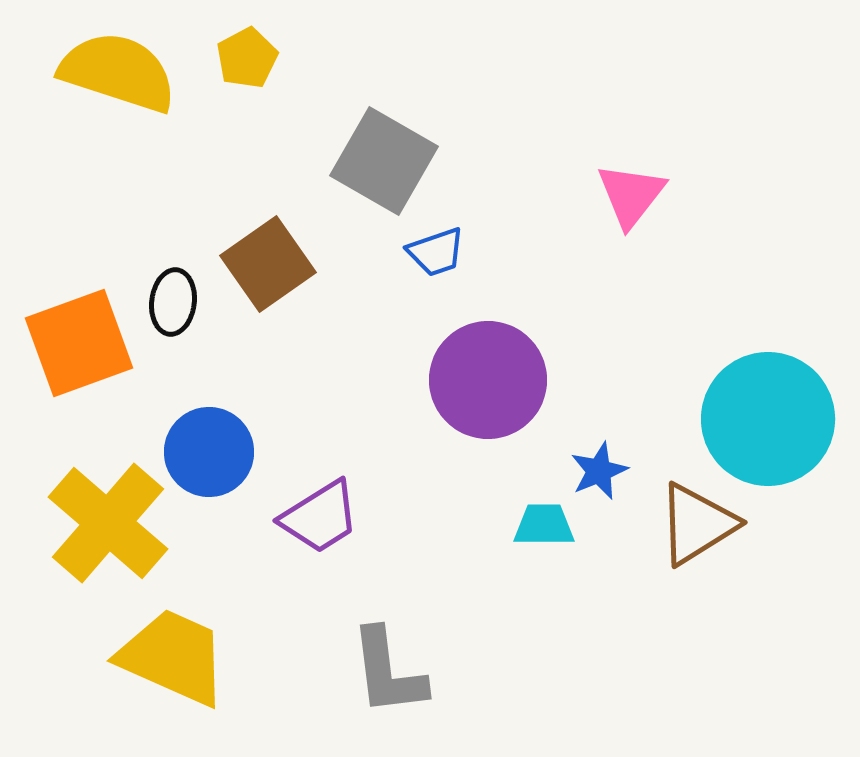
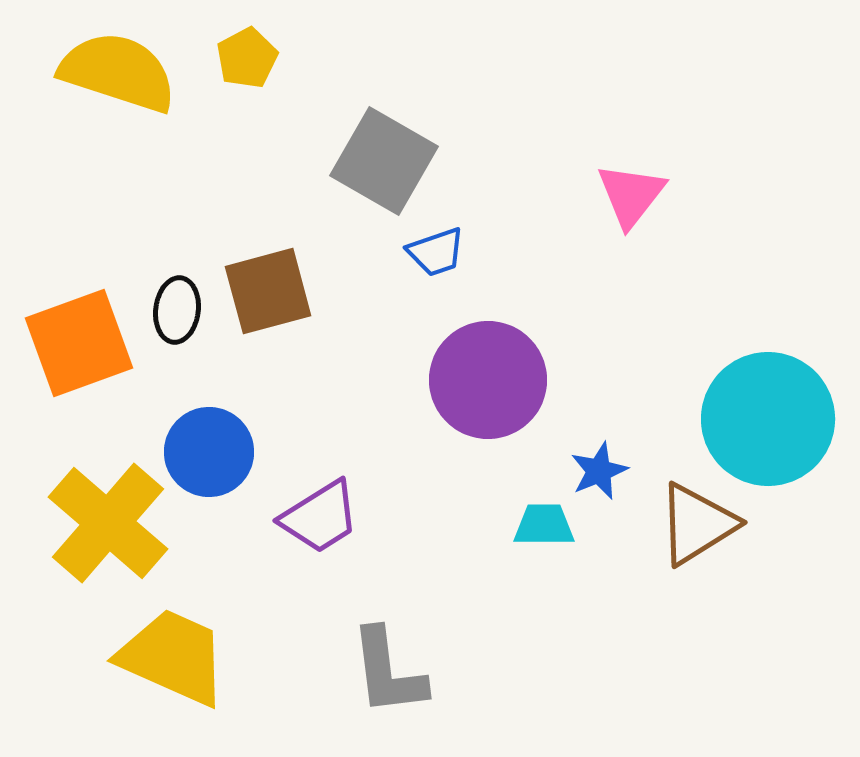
brown square: moved 27 px down; rotated 20 degrees clockwise
black ellipse: moved 4 px right, 8 px down
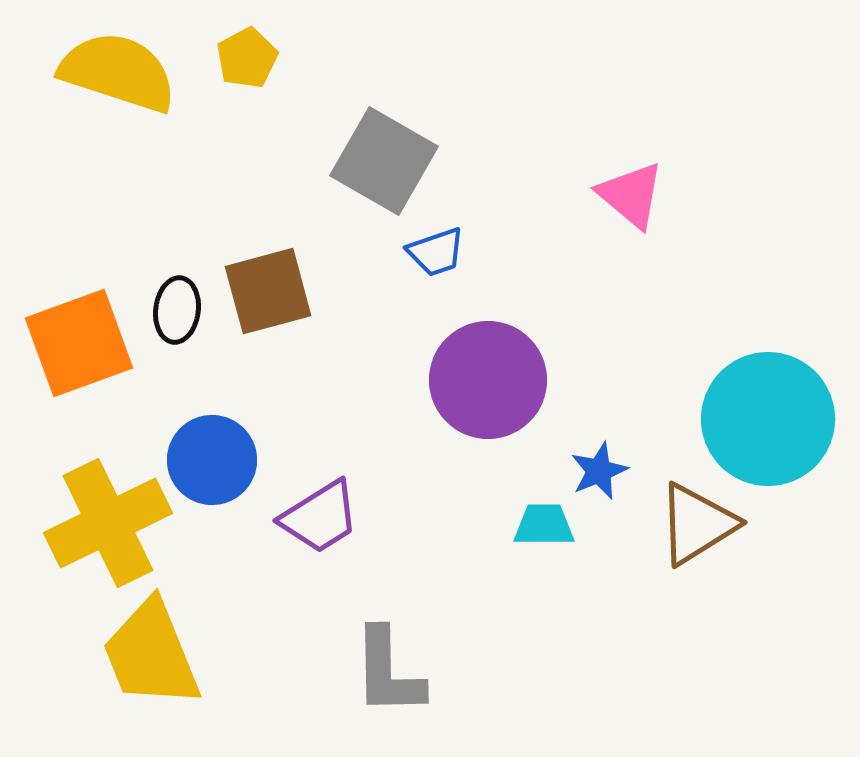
pink triangle: rotated 28 degrees counterclockwise
blue circle: moved 3 px right, 8 px down
yellow cross: rotated 23 degrees clockwise
yellow trapezoid: moved 22 px left, 3 px up; rotated 136 degrees counterclockwise
gray L-shape: rotated 6 degrees clockwise
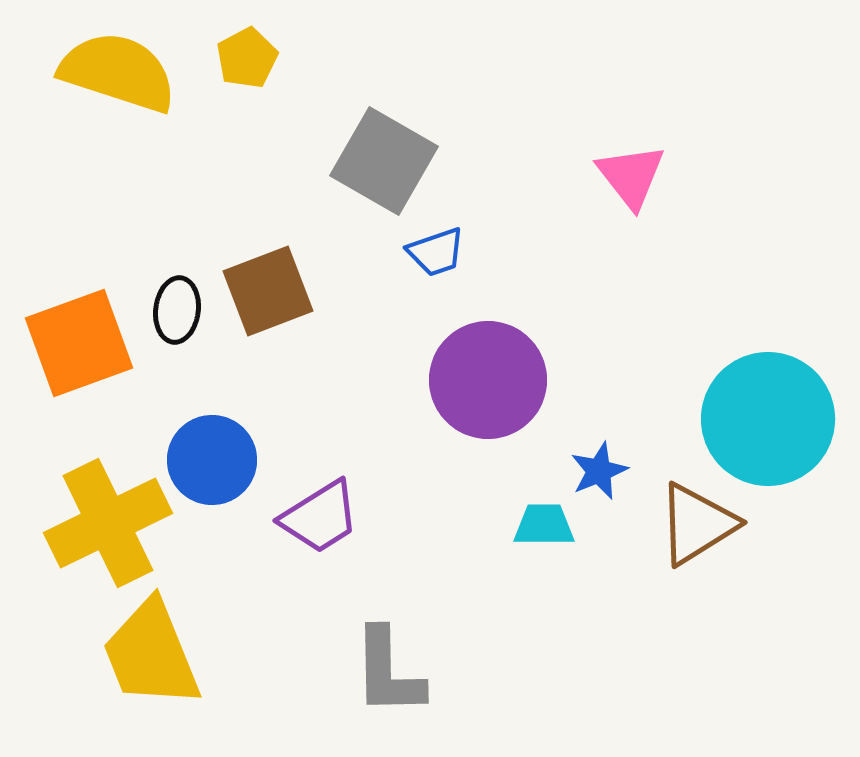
pink triangle: moved 19 px up; rotated 12 degrees clockwise
brown square: rotated 6 degrees counterclockwise
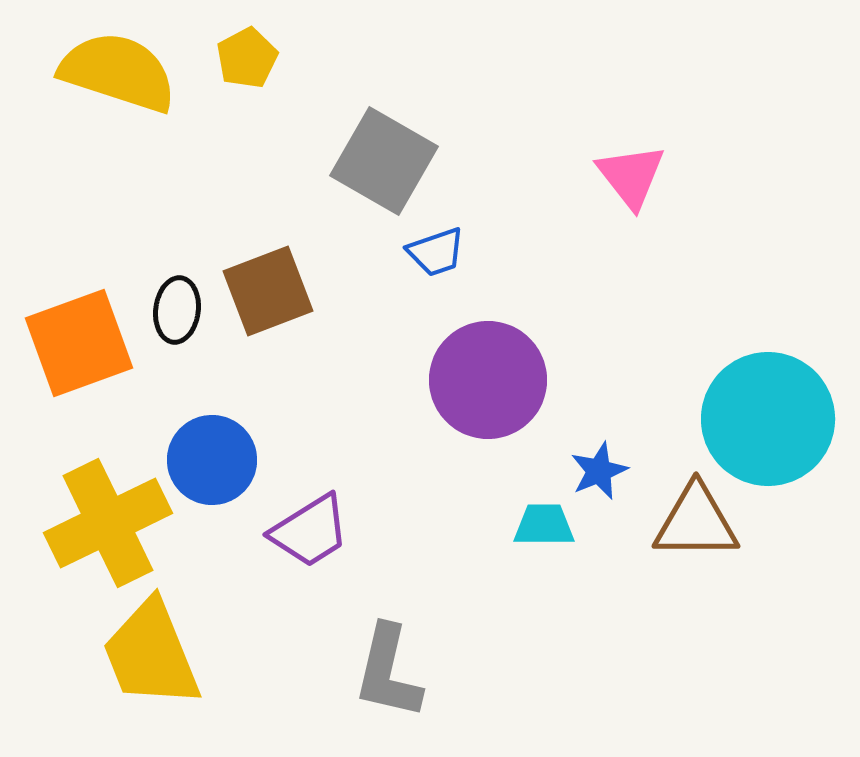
purple trapezoid: moved 10 px left, 14 px down
brown triangle: moved 1 px left, 2 px up; rotated 32 degrees clockwise
gray L-shape: rotated 14 degrees clockwise
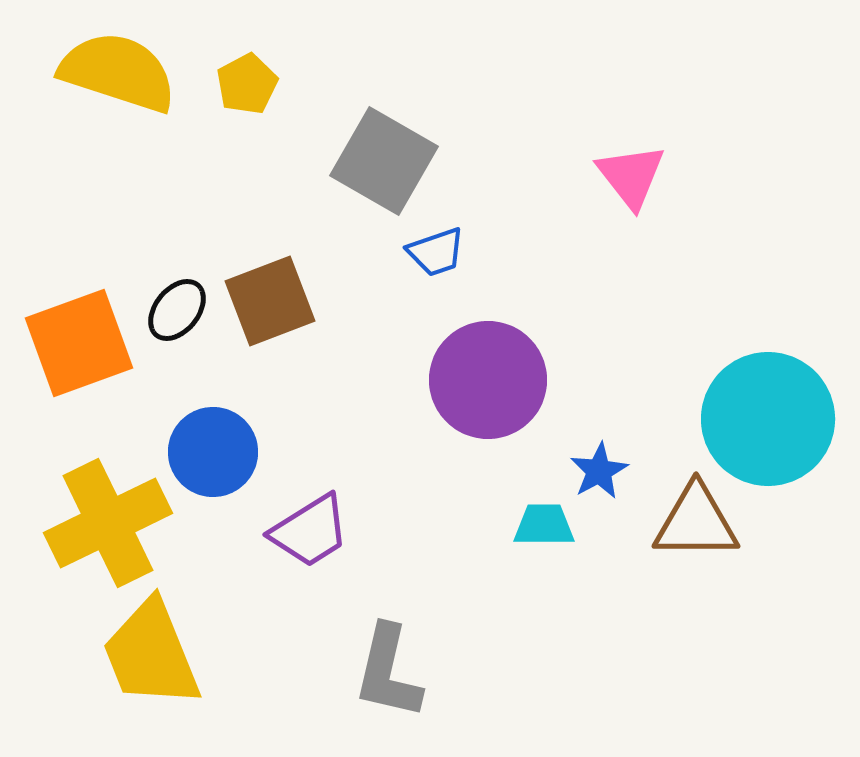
yellow pentagon: moved 26 px down
brown square: moved 2 px right, 10 px down
black ellipse: rotated 32 degrees clockwise
blue circle: moved 1 px right, 8 px up
blue star: rotated 6 degrees counterclockwise
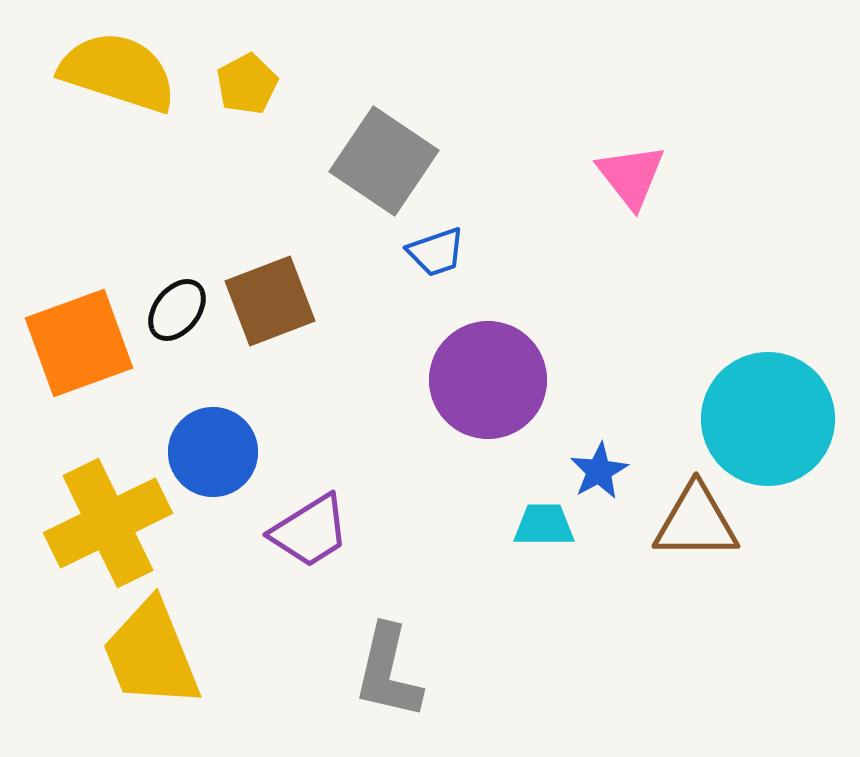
gray square: rotated 4 degrees clockwise
